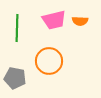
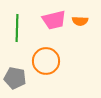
orange circle: moved 3 px left
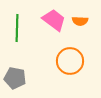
pink trapezoid: rotated 130 degrees counterclockwise
orange circle: moved 24 px right
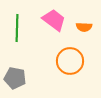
orange semicircle: moved 4 px right, 6 px down
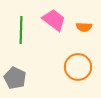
green line: moved 4 px right, 2 px down
orange circle: moved 8 px right, 6 px down
gray pentagon: rotated 15 degrees clockwise
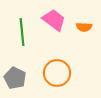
green line: moved 1 px right, 2 px down; rotated 8 degrees counterclockwise
orange circle: moved 21 px left, 6 px down
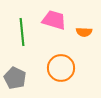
pink trapezoid: rotated 20 degrees counterclockwise
orange semicircle: moved 5 px down
orange circle: moved 4 px right, 5 px up
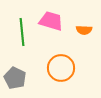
pink trapezoid: moved 3 px left, 1 px down
orange semicircle: moved 2 px up
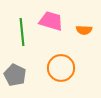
gray pentagon: moved 3 px up
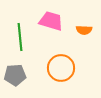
green line: moved 2 px left, 5 px down
gray pentagon: rotated 30 degrees counterclockwise
